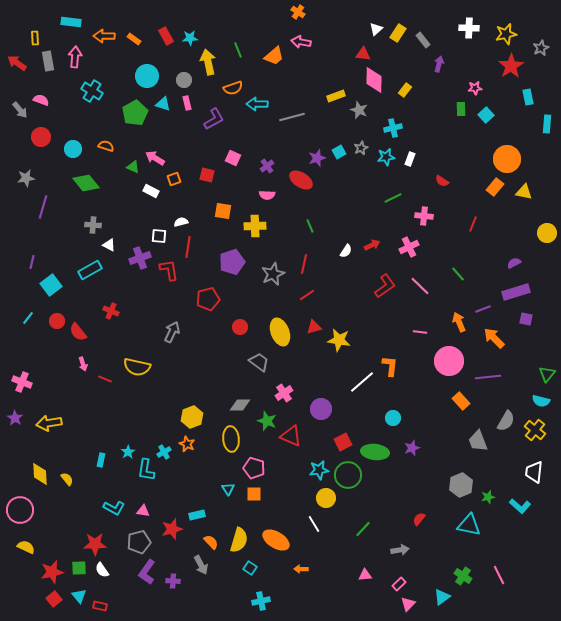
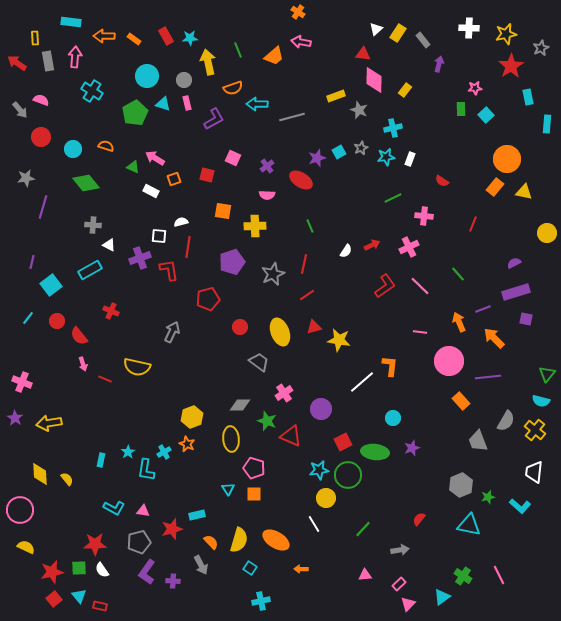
red semicircle at (78, 332): moved 1 px right, 4 px down
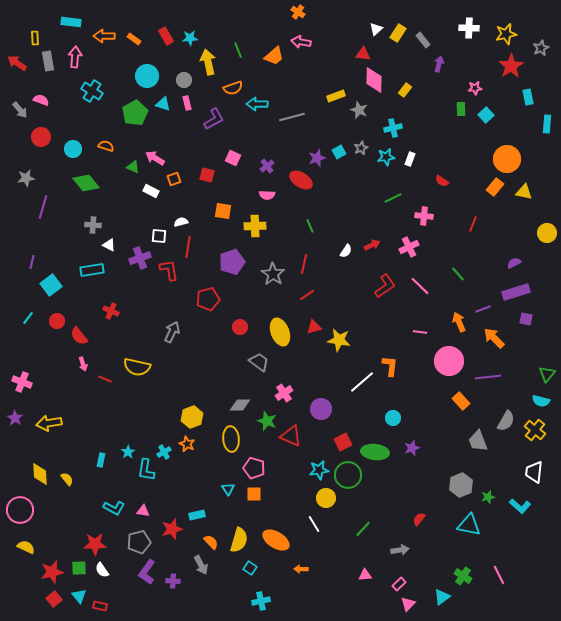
cyan rectangle at (90, 270): moved 2 px right; rotated 20 degrees clockwise
gray star at (273, 274): rotated 15 degrees counterclockwise
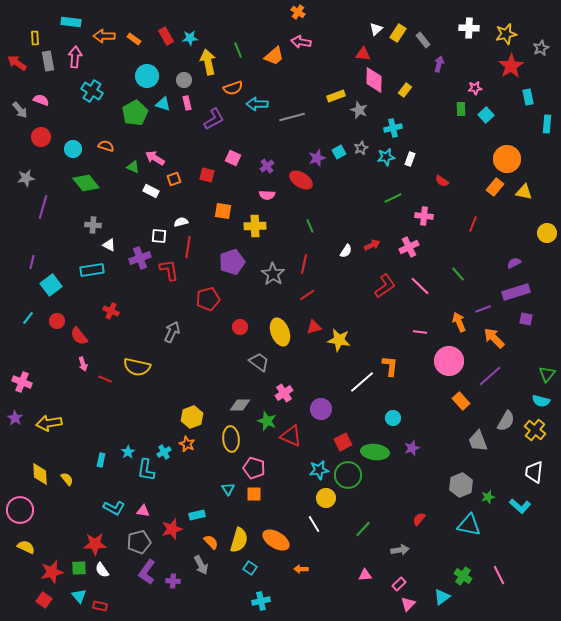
purple line at (488, 377): moved 2 px right, 1 px up; rotated 35 degrees counterclockwise
red square at (54, 599): moved 10 px left, 1 px down; rotated 14 degrees counterclockwise
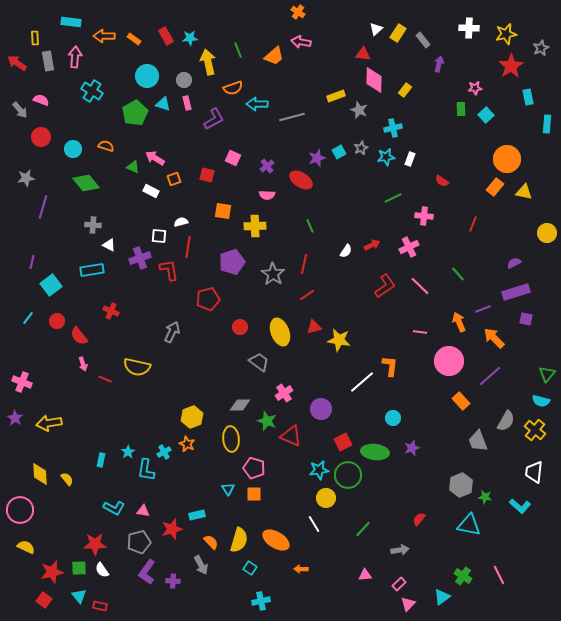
green star at (488, 497): moved 3 px left; rotated 24 degrees clockwise
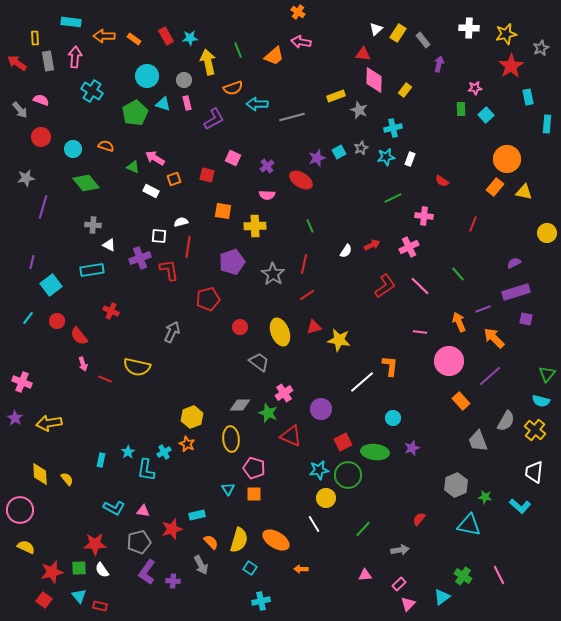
green star at (267, 421): moved 1 px right, 8 px up
gray hexagon at (461, 485): moved 5 px left
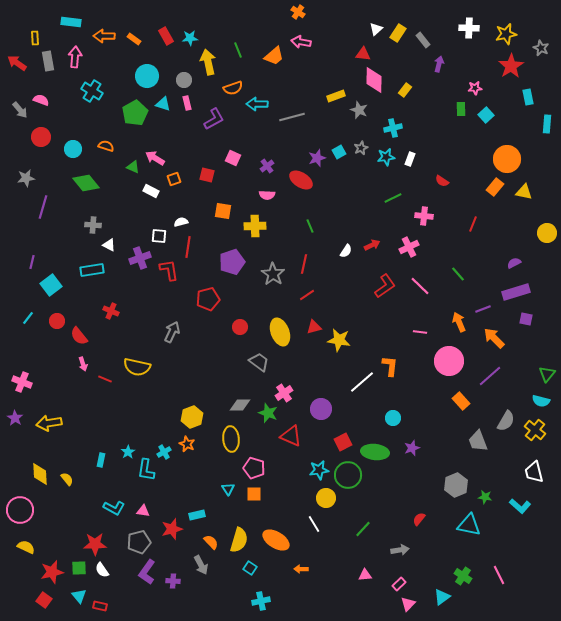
gray star at (541, 48): rotated 21 degrees counterclockwise
white trapezoid at (534, 472): rotated 20 degrees counterclockwise
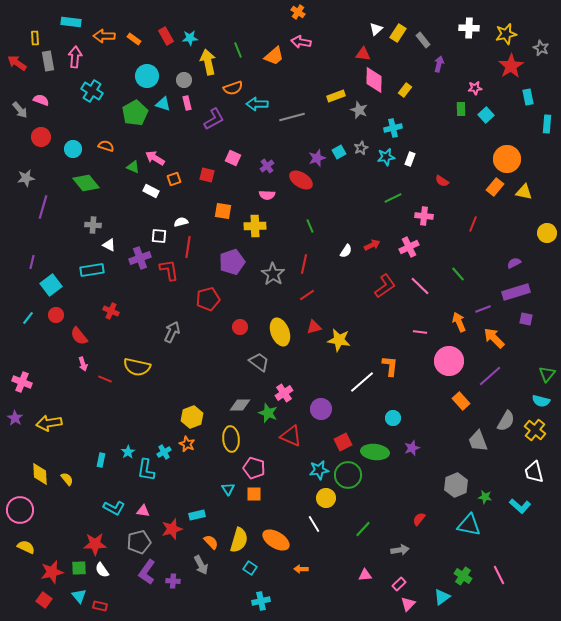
red circle at (57, 321): moved 1 px left, 6 px up
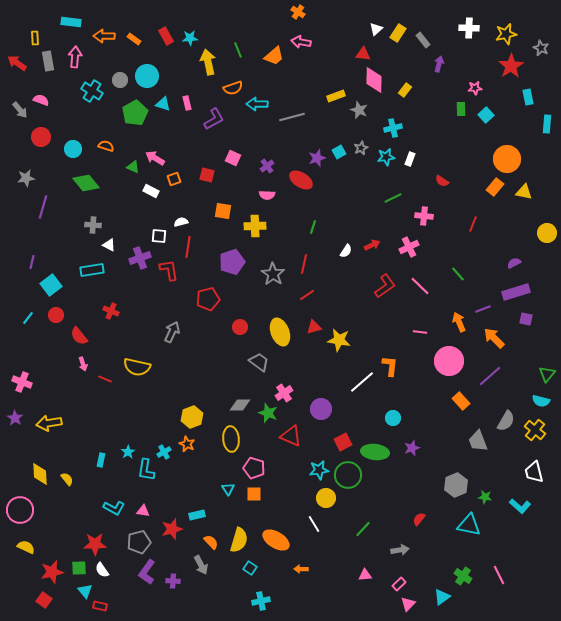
gray circle at (184, 80): moved 64 px left
green line at (310, 226): moved 3 px right, 1 px down; rotated 40 degrees clockwise
cyan triangle at (79, 596): moved 6 px right, 5 px up
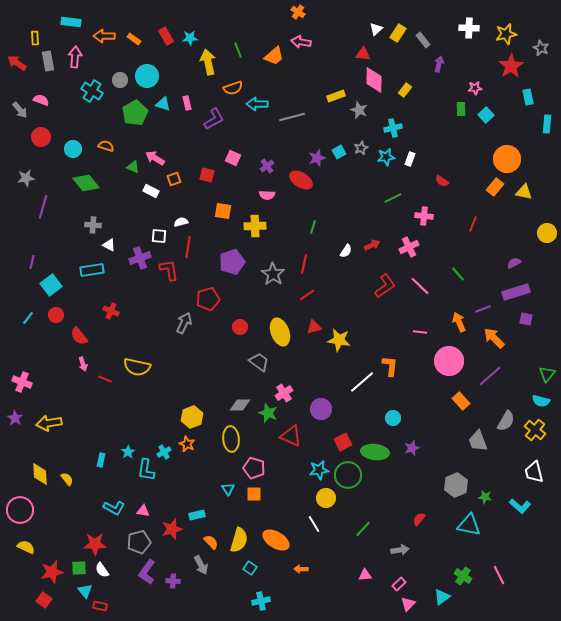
gray arrow at (172, 332): moved 12 px right, 9 px up
